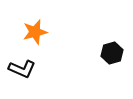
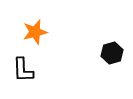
black L-shape: moved 1 px right, 1 px down; rotated 64 degrees clockwise
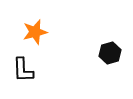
black hexagon: moved 2 px left
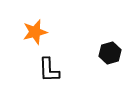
black L-shape: moved 26 px right
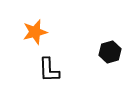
black hexagon: moved 1 px up
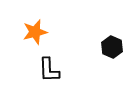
black hexagon: moved 2 px right, 5 px up; rotated 20 degrees counterclockwise
